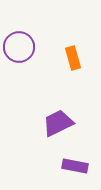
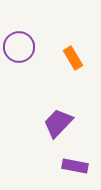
orange rectangle: rotated 15 degrees counterclockwise
purple trapezoid: rotated 20 degrees counterclockwise
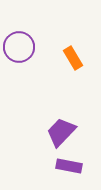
purple trapezoid: moved 3 px right, 9 px down
purple rectangle: moved 6 px left
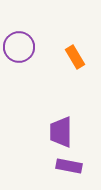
orange rectangle: moved 2 px right, 1 px up
purple trapezoid: rotated 44 degrees counterclockwise
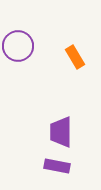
purple circle: moved 1 px left, 1 px up
purple rectangle: moved 12 px left
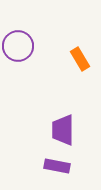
orange rectangle: moved 5 px right, 2 px down
purple trapezoid: moved 2 px right, 2 px up
